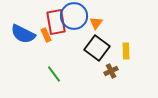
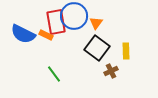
orange rectangle: rotated 40 degrees counterclockwise
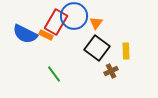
red rectangle: rotated 40 degrees clockwise
blue semicircle: moved 2 px right
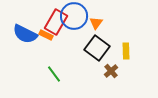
brown cross: rotated 16 degrees counterclockwise
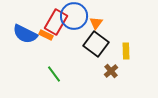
black square: moved 1 px left, 4 px up
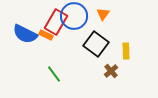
orange triangle: moved 7 px right, 9 px up
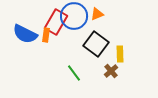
orange triangle: moved 6 px left; rotated 32 degrees clockwise
orange rectangle: rotated 72 degrees clockwise
yellow rectangle: moved 6 px left, 3 px down
green line: moved 20 px right, 1 px up
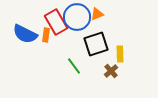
blue circle: moved 3 px right, 1 px down
red rectangle: rotated 60 degrees counterclockwise
black square: rotated 35 degrees clockwise
green line: moved 7 px up
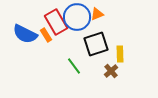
orange rectangle: rotated 40 degrees counterclockwise
